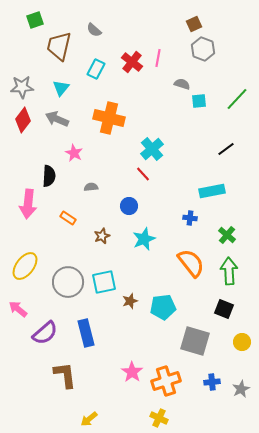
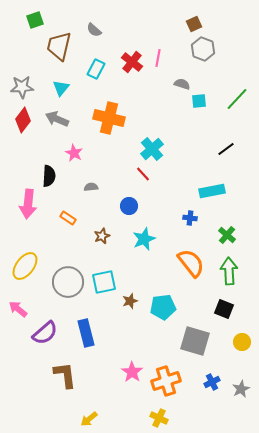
blue cross at (212, 382): rotated 21 degrees counterclockwise
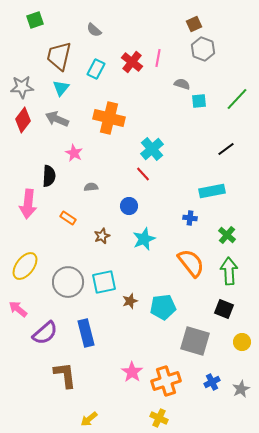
brown trapezoid at (59, 46): moved 10 px down
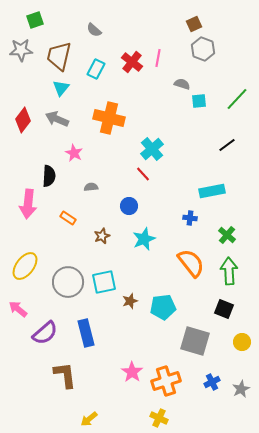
gray star at (22, 87): moved 1 px left, 37 px up
black line at (226, 149): moved 1 px right, 4 px up
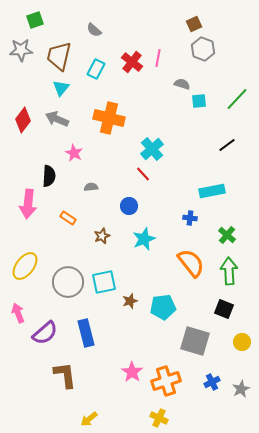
pink arrow at (18, 309): moved 4 px down; rotated 30 degrees clockwise
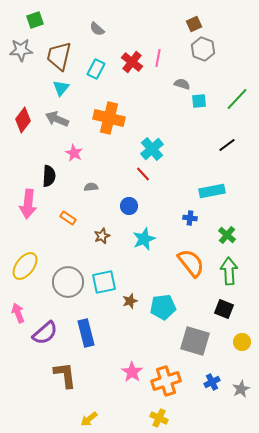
gray semicircle at (94, 30): moved 3 px right, 1 px up
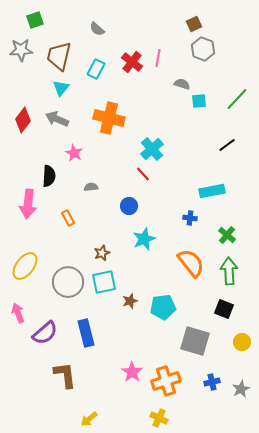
orange rectangle at (68, 218): rotated 28 degrees clockwise
brown star at (102, 236): moved 17 px down
blue cross at (212, 382): rotated 14 degrees clockwise
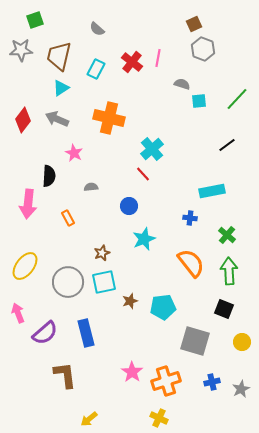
cyan triangle at (61, 88): rotated 18 degrees clockwise
